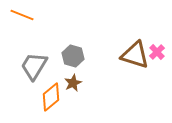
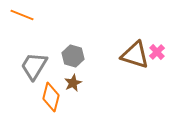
orange diamond: rotated 36 degrees counterclockwise
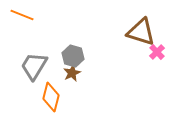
brown triangle: moved 6 px right, 23 px up
brown star: moved 1 px left, 10 px up
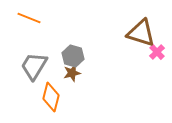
orange line: moved 7 px right, 3 px down
brown triangle: moved 1 px down
brown star: rotated 12 degrees clockwise
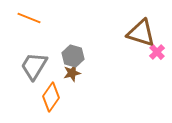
orange diamond: rotated 20 degrees clockwise
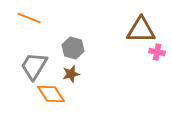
brown triangle: moved 3 px up; rotated 16 degrees counterclockwise
pink cross: rotated 35 degrees counterclockwise
gray hexagon: moved 8 px up
brown star: moved 1 px left, 1 px down
orange diamond: moved 3 px up; rotated 68 degrees counterclockwise
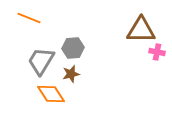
gray hexagon: rotated 20 degrees counterclockwise
gray trapezoid: moved 7 px right, 5 px up
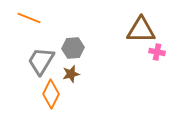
orange diamond: rotated 60 degrees clockwise
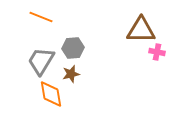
orange line: moved 12 px right, 1 px up
orange diamond: rotated 36 degrees counterclockwise
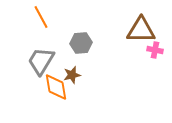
orange line: rotated 40 degrees clockwise
gray hexagon: moved 8 px right, 5 px up
pink cross: moved 2 px left, 2 px up
brown star: moved 1 px right, 1 px down
orange diamond: moved 5 px right, 7 px up
